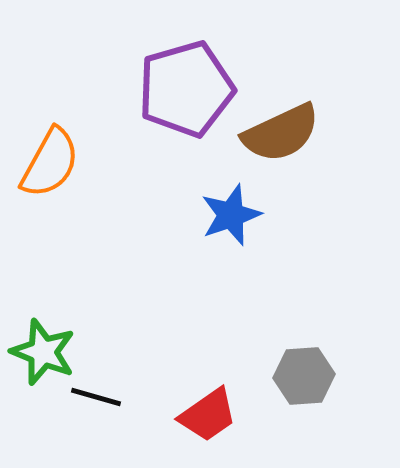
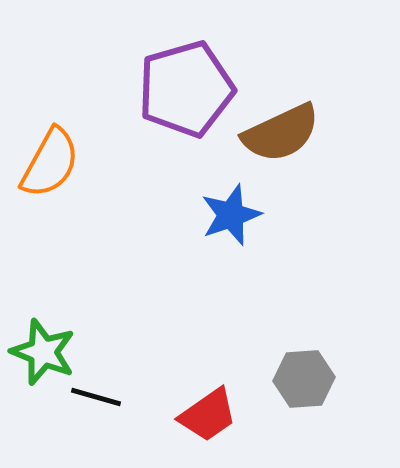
gray hexagon: moved 3 px down
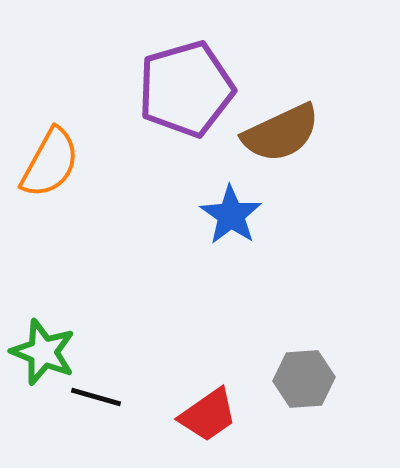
blue star: rotated 18 degrees counterclockwise
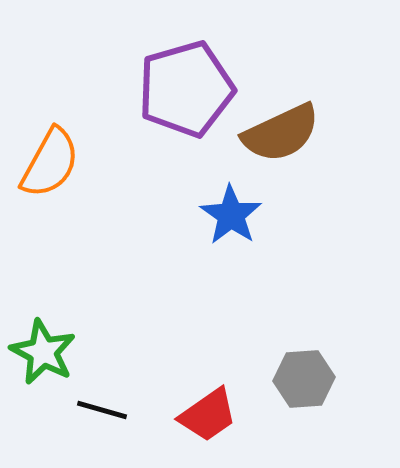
green star: rotated 6 degrees clockwise
black line: moved 6 px right, 13 px down
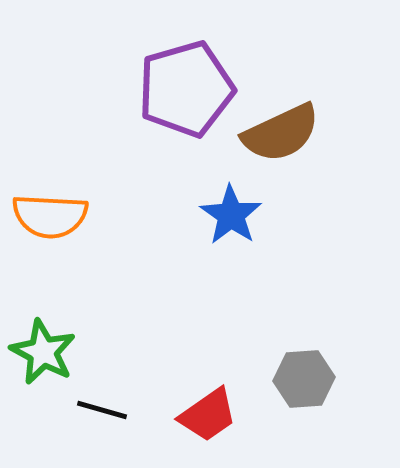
orange semicircle: moved 53 px down; rotated 64 degrees clockwise
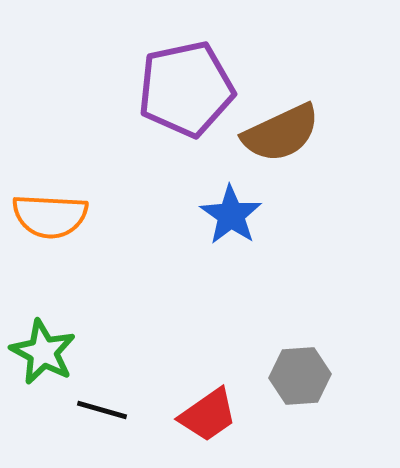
purple pentagon: rotated 4 degrees clockwise
gray hexagon: moved 4 px left, 3 px up
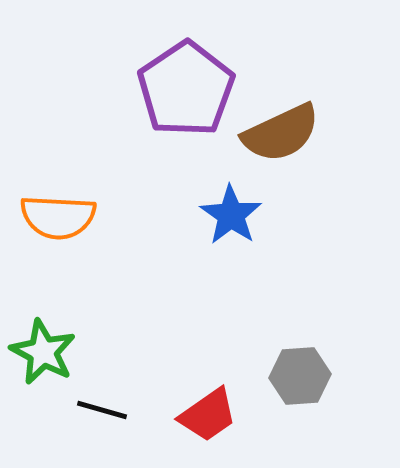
purple pentagon: rotated 22 degrees counterclockwise
orange semicircle: moved 8 px right, 1 px down
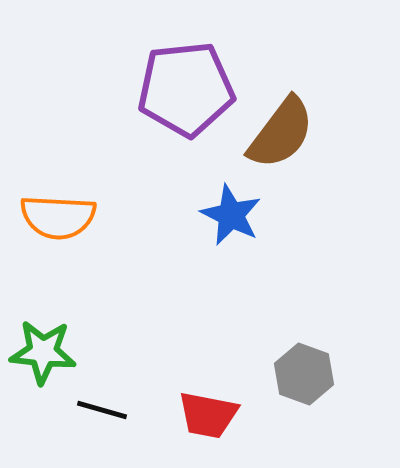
purple pentagon: rotated 28 degrees clockwise
brown semicircle: rotated 28 degrees counterclockwise
blue star: rotated 8 degrees counterclockwise
green star: rotated 22 degrees counterclockwise
gray hexagon: moved 4 px right, 2 px up; rotated 24 degrees clockwise
red trapezoid: rotated 46 degrees clockwise
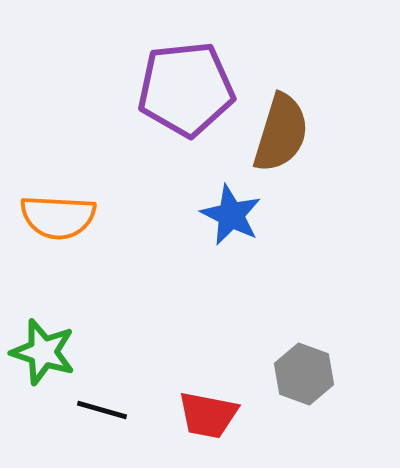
brown semicircle: rotated 20 degrees counterclockwise
green star: rotated 12 degrees clockwise
